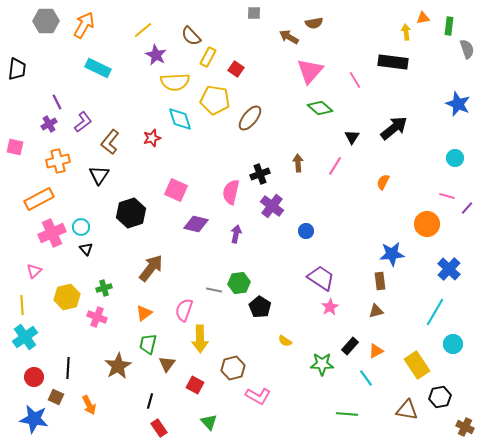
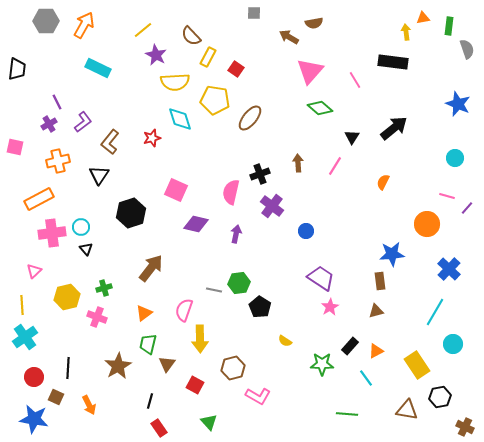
pink cross at (52, 233): rotated 16 degrees clockwise
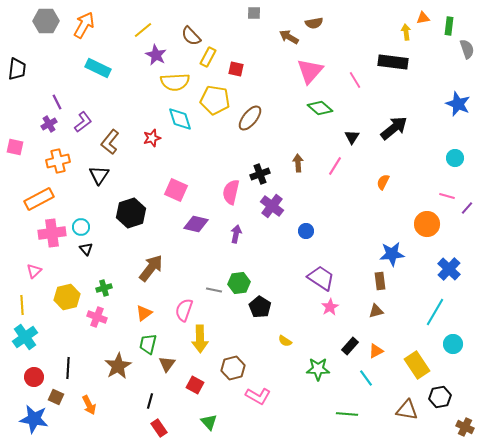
red square at (236, 69): rotated 21 degrees counterclockwise
green star at (322, 364): moved 4 px left, 5 px down
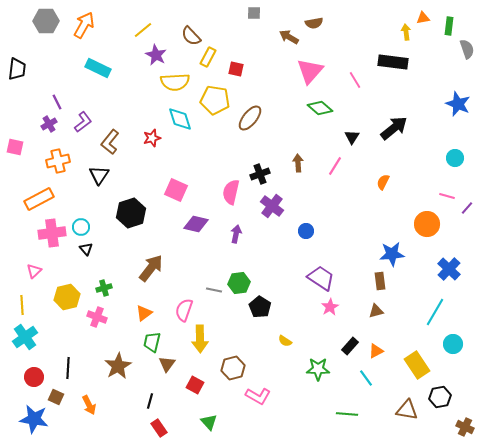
green trapezoid at (148, 344): moved 4 px right, 2 px up
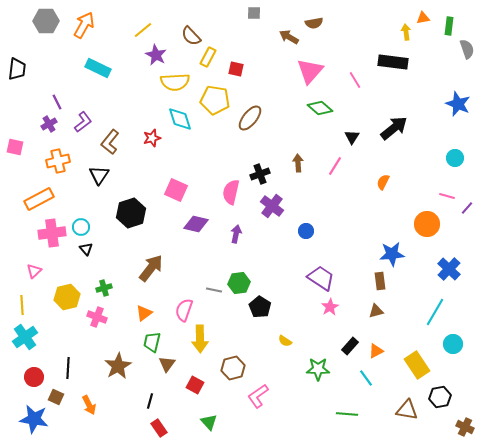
pink L-shape at (258, 396): rotated 115 degrees clockwise
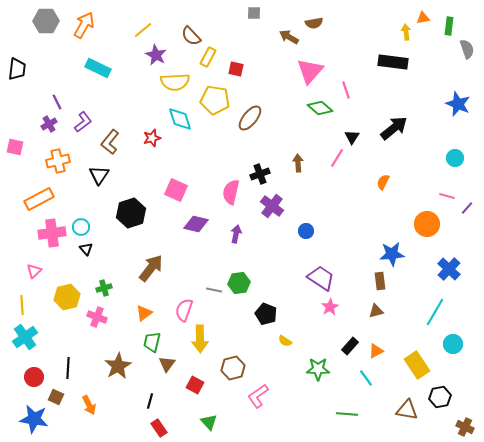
pink line at (355, 80): moved 9 px left, 10 px down; rotated 12 degrees clockwise
pink line at (335, 166): moved 2 px right, 8 px up
black pentagon at (260, 307): moved 6 px right, 7 px down; rotated 10 degrees counterclockwise
